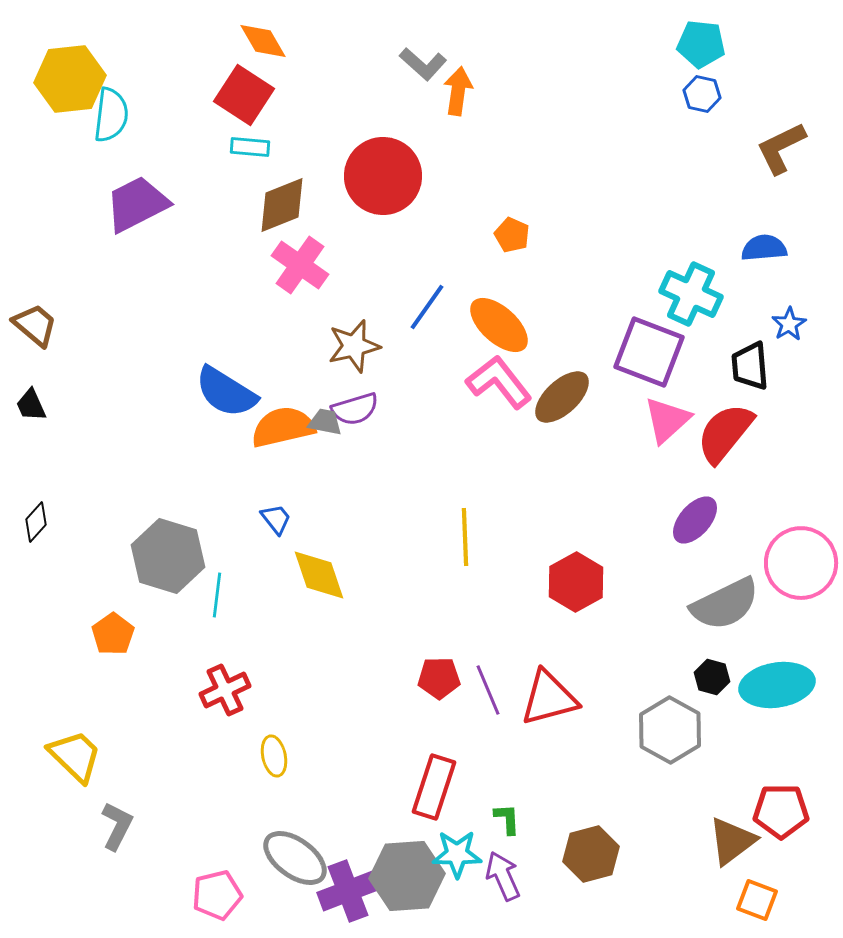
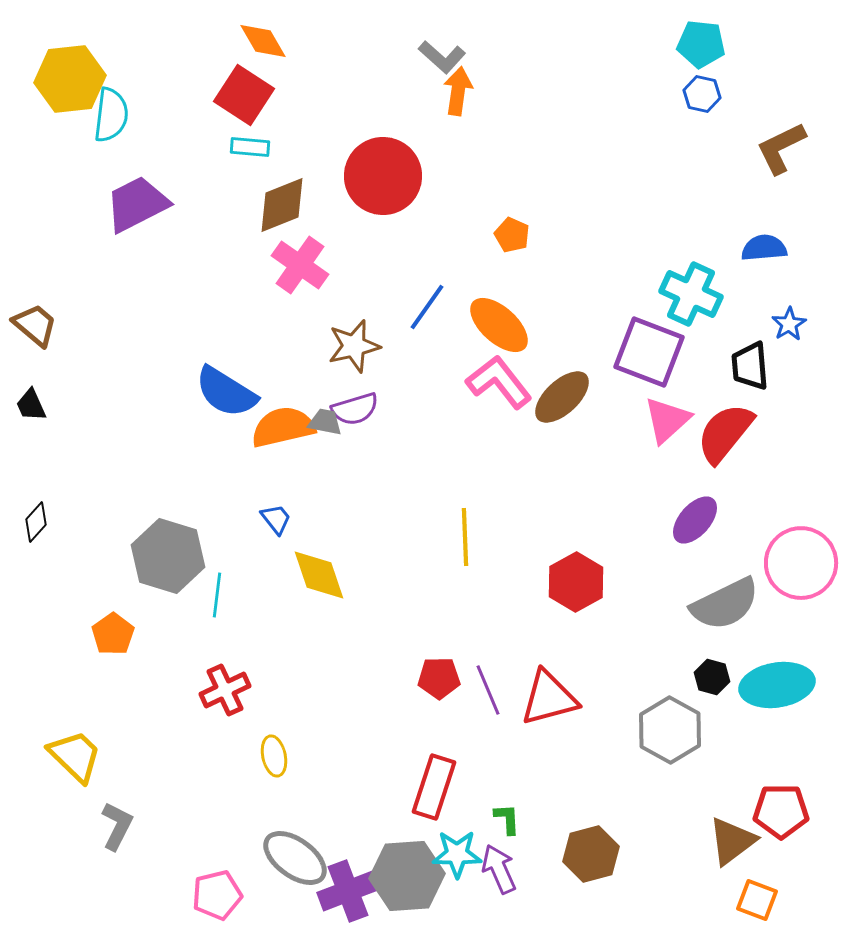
gray L-shape at (423, 64): moved 19 px right, 7 px up
purple arrow at (503, 876): moved 4 px left, 7 px up
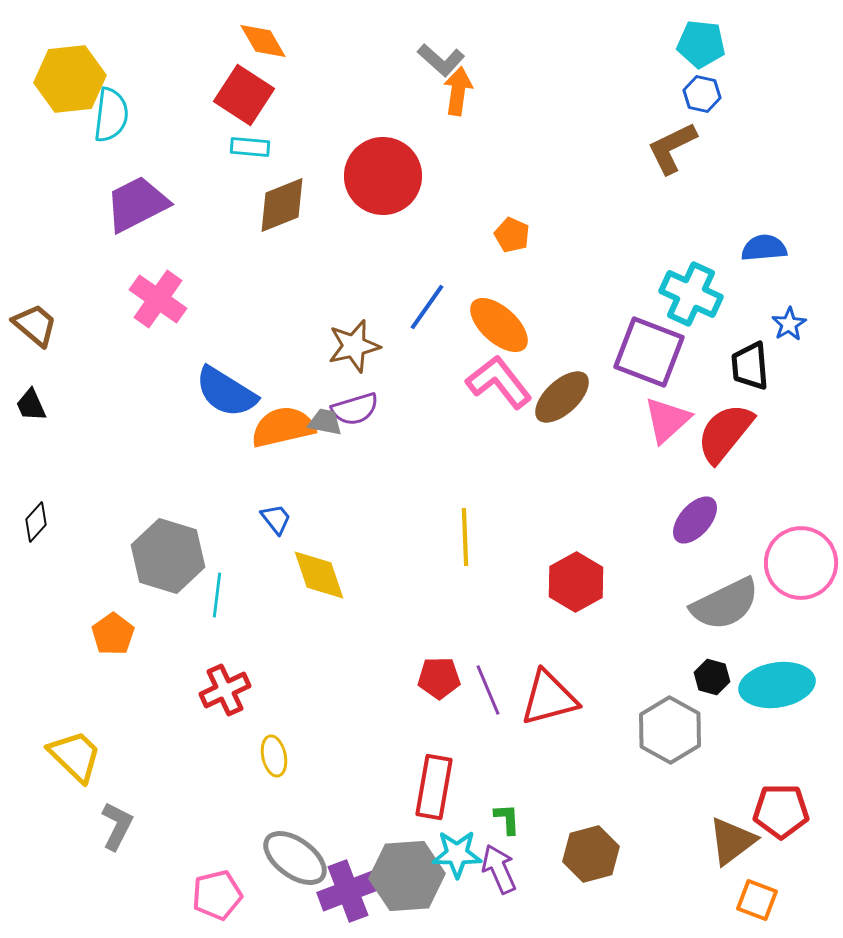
gray L-shape at (442, 57): moved 1 px left, 3 px down
brown L-shape at (781, 148): moved 109 px left
pink cross at (300, 265): moved 142 px left, 34 px down
red rectangle at (434, 787): rotated 8 degrees counterclockwise
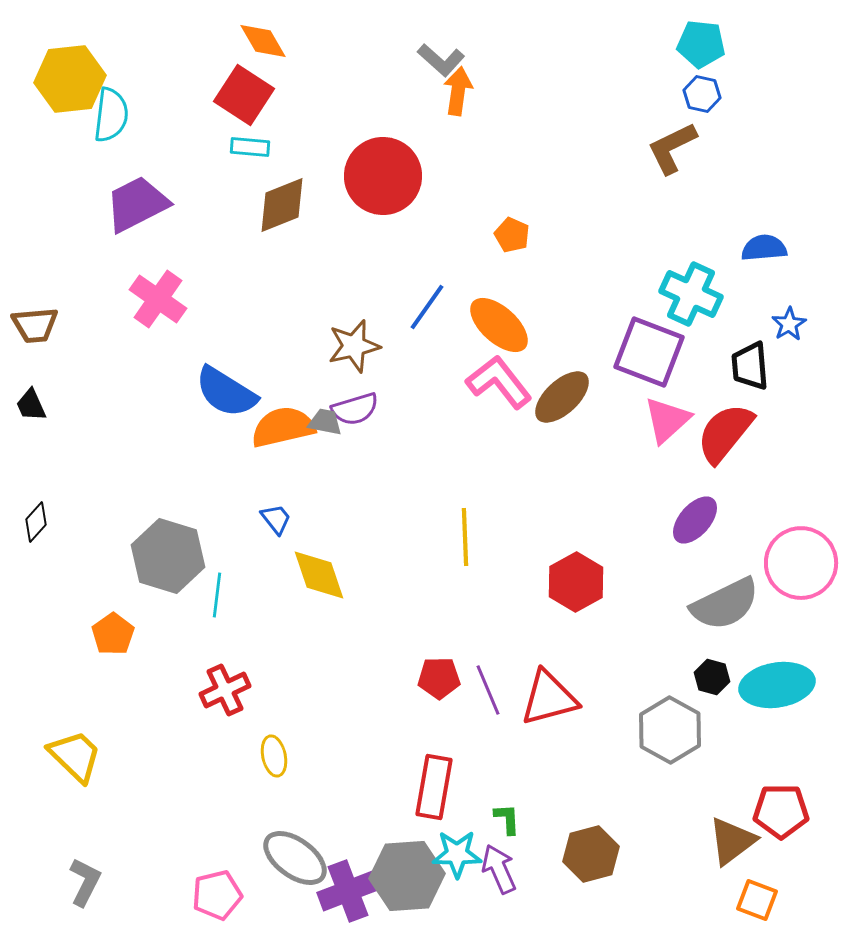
brown trapezoid at (35, 325): rotated 135 degrees clockwise
gray L-shape at (117, 826): moved 32 px left, 56 px down
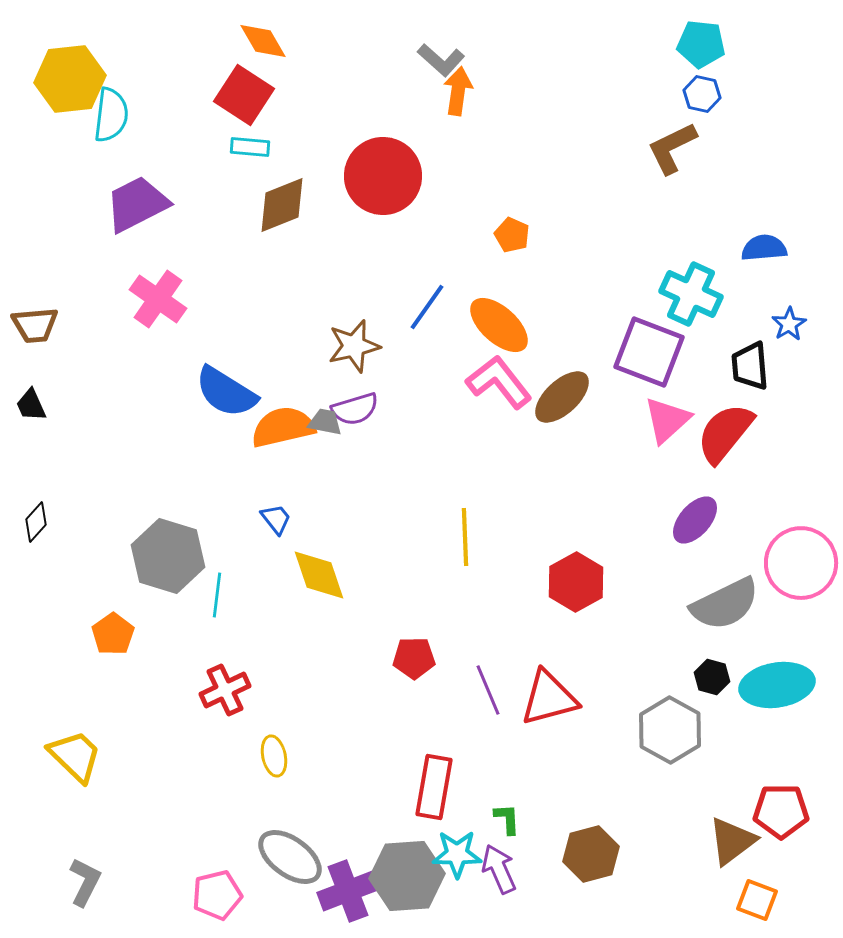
red pentagon at (439, 678): moved 25 px left, 20 px up
gray ellipse at (295, 858): moved 5 px left, 1 px up
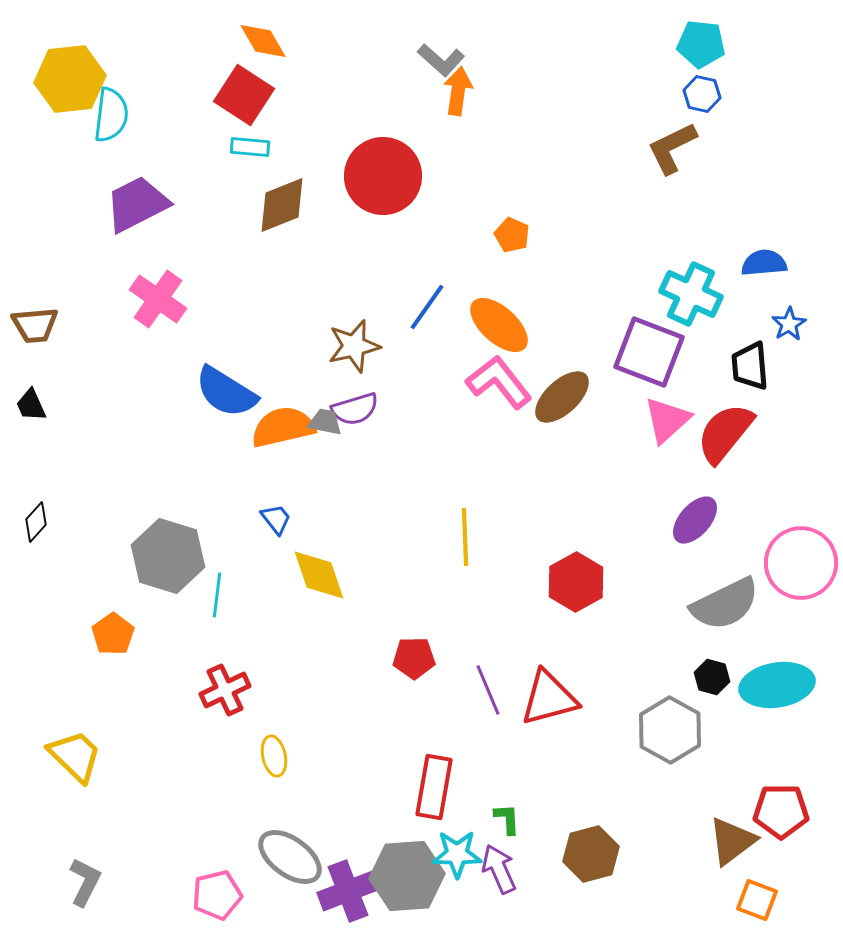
blue semicircle at (764, 248): moved 15 px down
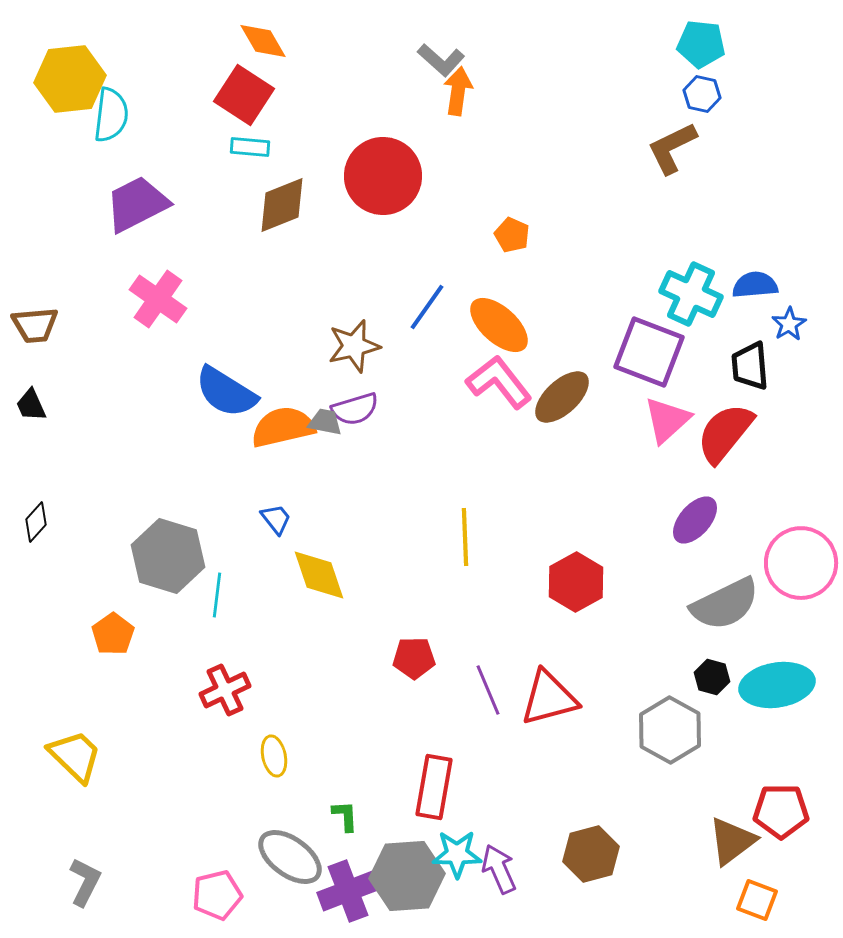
blue semicircle at (764, 263): moved 9 px left, 22 px down
green L-shape at (507, 819): moved 162 px left, 3 px up
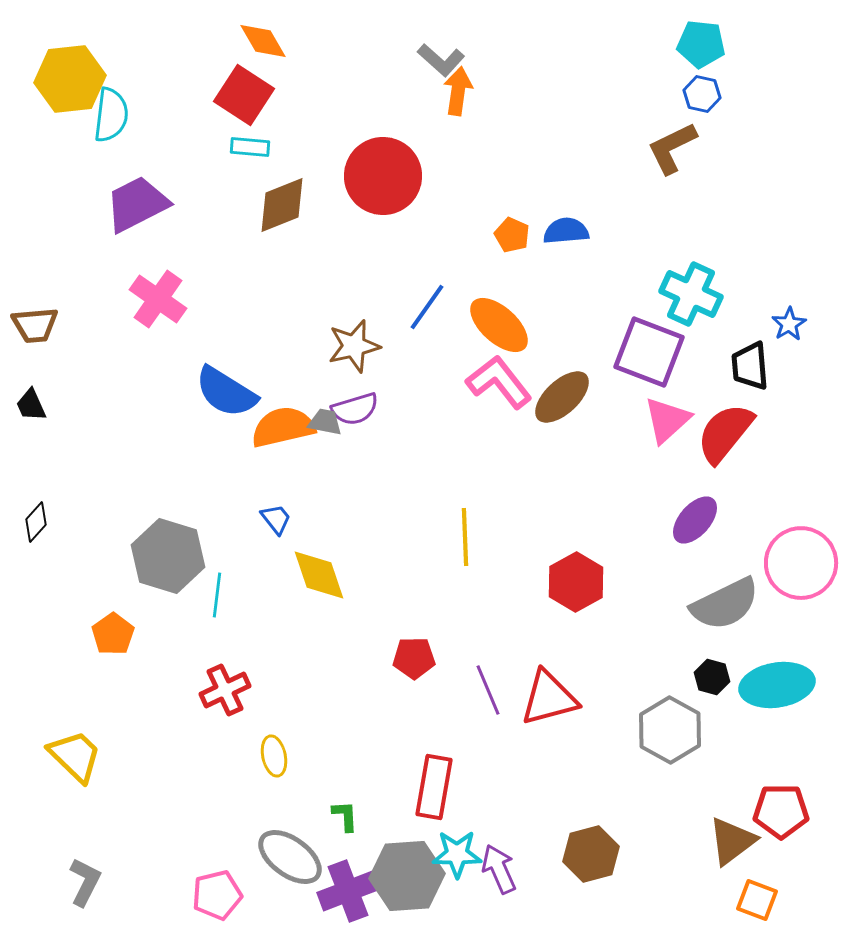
blue semicircle at (755, 285): moved 189 px left, 54 px up
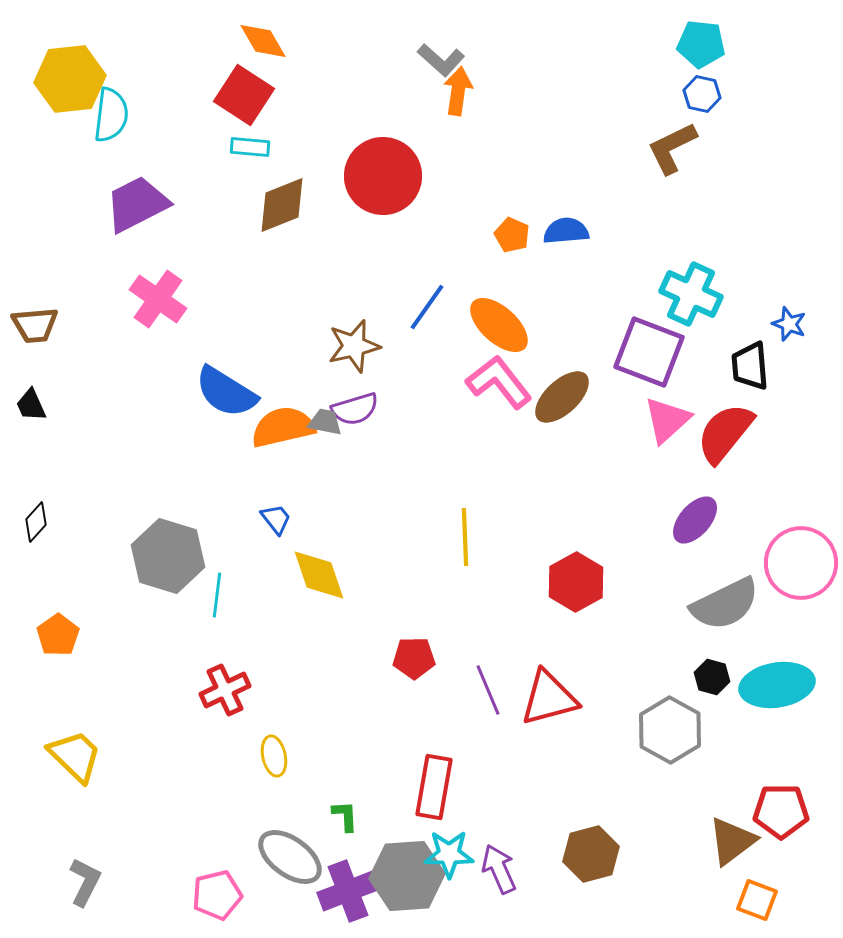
blue star at (789, 324): rotated 20 degrees counterclockwise
orange pentagon at (113, 634): moved 55 px left, 1 px down
cyan star at (457, 854): moved 8 px left
